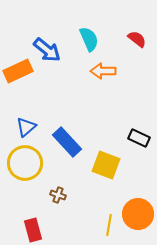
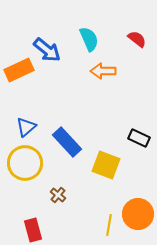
orange rectangle: moved 1 px right, 1 px up
brown cross: rotated 21 degrees clockwise
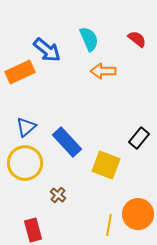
orange rectangle: moved 1 px right, 2 px down
black rectangle: rotated 75 degrees counterclockwise
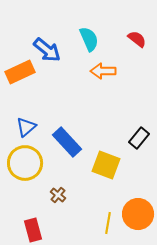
yellow line: moved 1 px left, 2 px up
